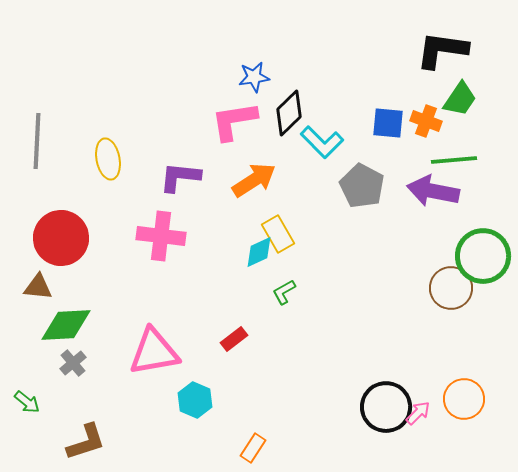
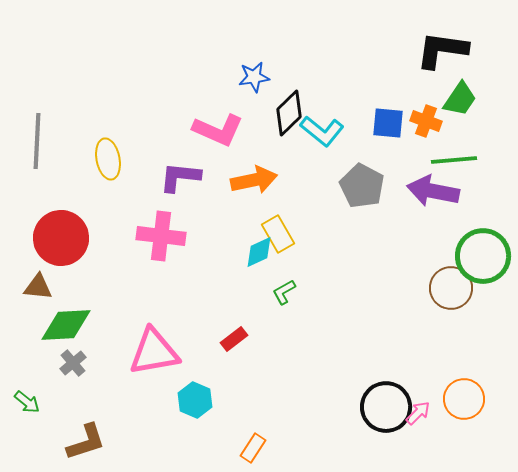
pink L-shape: moved 16 px left, 9 px down; rotated 147 degrees counterclockwise
cyan L-shape: moved 11 px up; rotated 6 degrees counterclockwise
orange arrow: rotated 21 degrees clockwise
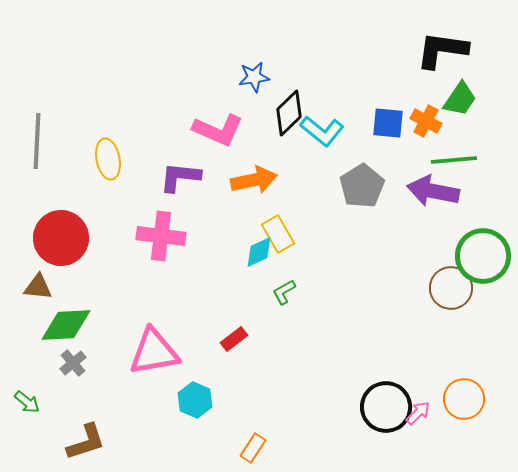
orange cross: rotated 8 degrees clockwise
gray pentagon: rotated 12 degrees clockwise
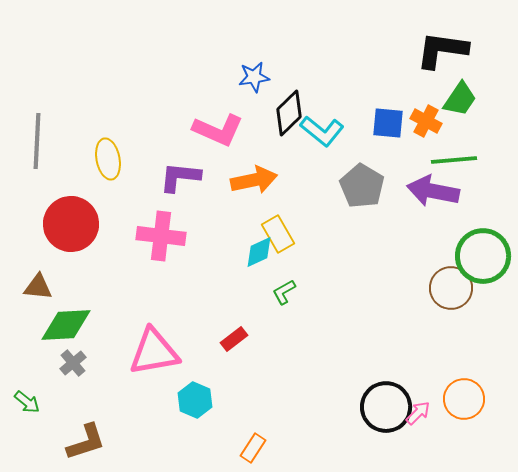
gray pentagon: rotated 9 degrees counterclockwise
red circle: moved 10 px right, 14 px up
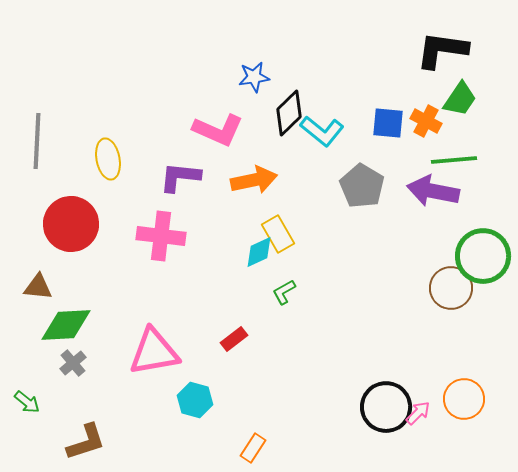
cyan hexagon: rotated 8 degrees counterclockwise
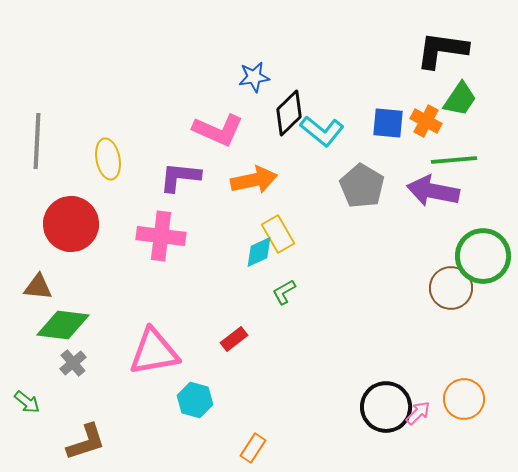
green diamond: moved 3 px left; rotated 10 degrees clockwise
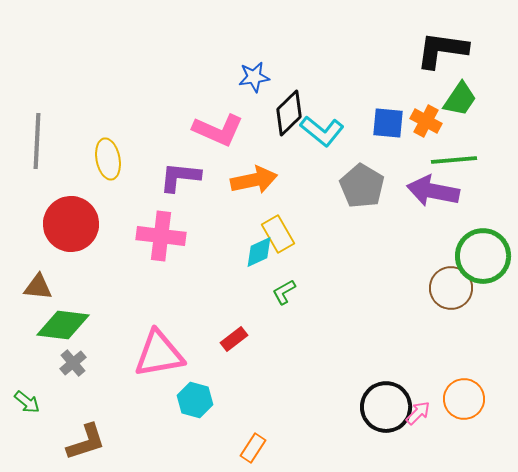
pink triangle: moved 5 px right, 2 px down
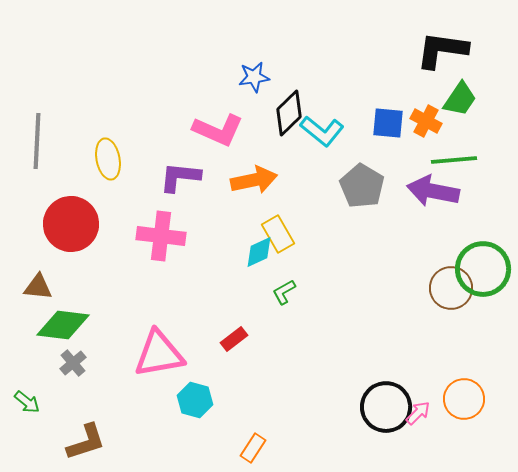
green circle: moved 13 px down
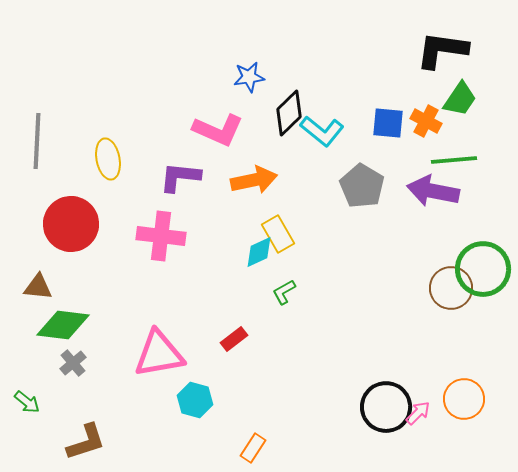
blue star: moved 5 px left
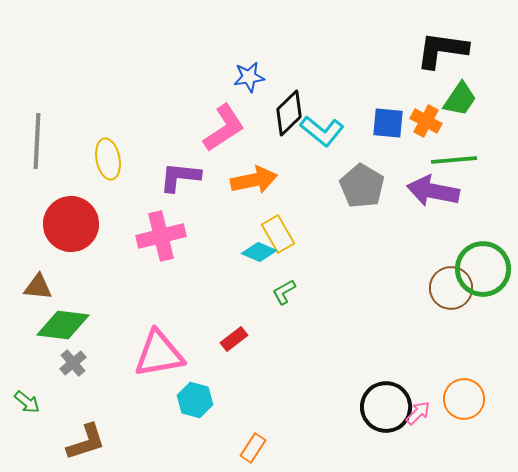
pink L-shape: moved 6 px right, 2 px up; rotated 57 degrees counterclockwise
pink cross: rotated 21 degrees counterclockwise
cyan diamond: rotated 48 degrees clockwise
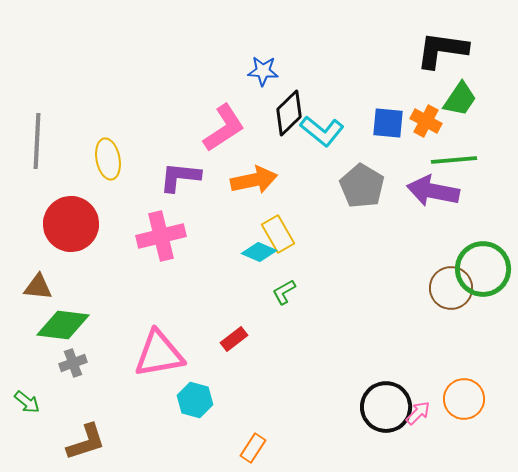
blue star: moved 14 px right, 6 px up; rotated 12 degrees clockwise
gray cross: rotated 20 degrees clockwise
